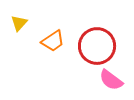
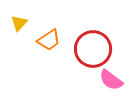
orange trapezoid: moved 4 px left, 1 px up
red circle: moved 4 px left, 3 px down
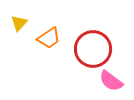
orange trapezoid: moved 2 px up
pink semicircle: moved 1 px down
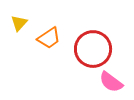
pink semicircle: moved 1 px down
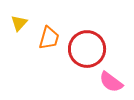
orange trapezoid: rotated 40 degrees counterclockwise
red circle: moved 6 px left
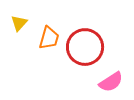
red circle: moved 2 px left, 2 px up
pink semicircle: rotated 70 degrees counterclockwise
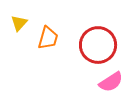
orange trapezoid: moved 1 px left
red circle: moved 13 px right, 2 px up
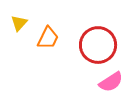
orange trapezoid: rotated 10 degrees clockwise
